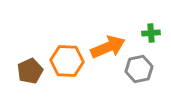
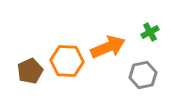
green cross: moved 1 px left, 1 px up; rotated 24 degrees counterclockwise
gray hexagon: moved 4 px right, 6 px down
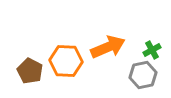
green cross: moved 2 px right, 18 px down
orange hexagon: moved 1 px left
brown pentagon: rotated 20 degrees counterclockwise
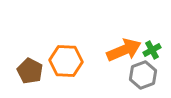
orange arrow: moved 16 px right, 3 px down
gray hexagon: rotated 8 degrees counterclockwise
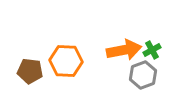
orange arrow: rotated 12 degrees clockwise
brown pentagon: rotated 20 degrees counterclockwise
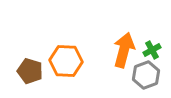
orange arrow: rotated 64 degrees counterclockwise
brown pentagon: rotated 10 degrees clockwise
gray hexagon: moved 3 px right
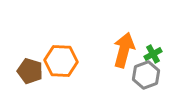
green cross: moved 1 px right, 4 px down
orange hexagon: moved 5 px left
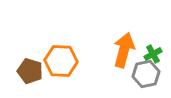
gray hexagon: moved 1 px up; rotated 8 degrees clockwise
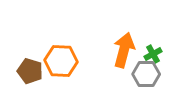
gray hexagon: rotated 12 degrees clockwise
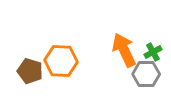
orange arrow: rotated 40 degrees counterclockwise
green cross: moved 2 px up
